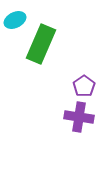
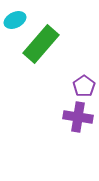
green rectangle: rotated 18 degrees clockwise
purple cross: moved 1 px left
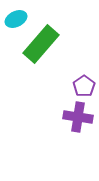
cyan ellipse: moved 1 px right, 1 px up
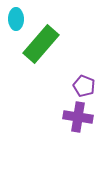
cyan ellipse: rotated 65 degrees counterclockwise
purple pentagon: rotated 15 degrees counterclockwise
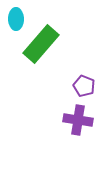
purple cross: moved 3 px down
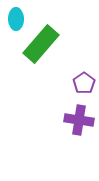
purple pentagon: moved 3 px up; rotated 15 degrees clockwise
purple cross: moved 1 px right
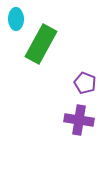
green rectangle: rotated 12 degrees counterclockwise
purple pentagon: moved 1 px right; rotated 15 degrees counterclockwise
